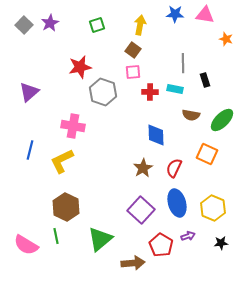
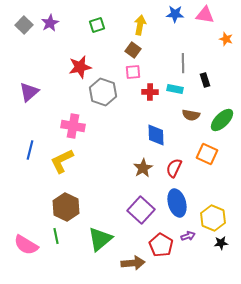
yellow hexagon: moved 10 px down
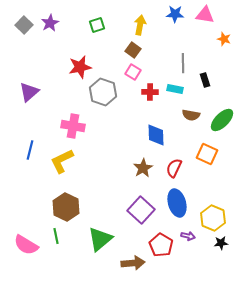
orange star: moved 2 px left
pink square: rotated 35 degrees clockwise
purple arrow: rotated 32 degrees clockwise
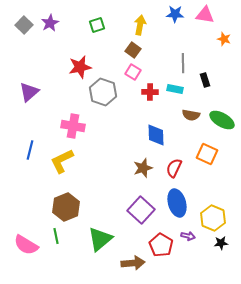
green ellipse: rotated 75 degrees clockwise
brown star: rotated 12 degrees clockwise
brown hexagon: rotated 12 degrees clockwise
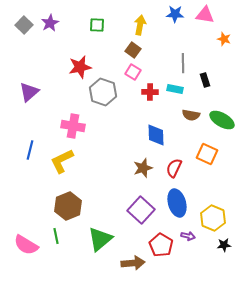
green square: rotated 21 degrees clockwise
brown hexagon: moved 2 px right, 1 px up
black star: moved 3 px right, 2 px down
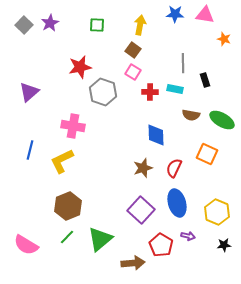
yellow hexagon: moved 4 px right, 6 px up
green line: moved 11 px right, 1 px down; rotated 56 degrees clockwise
